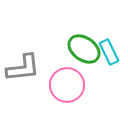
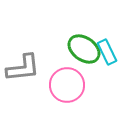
cyan rectangle: moved 2 px left
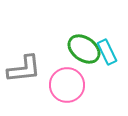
gray L-shape: moved 1 px right, 1 px down
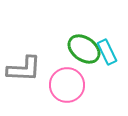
gray L-shape: rotated 9 degrees clockwise
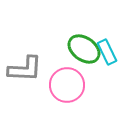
gray L-shape: moved 1 px right
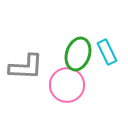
green ellipse: moved 6 px left, 5 px down; rotated 72 degrees clockwise
gray L-shape: moved 1 px right, 2 px up
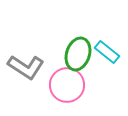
cyan rectangle: rotated 25 degrees counterclockwise
gray L-shape: rotated 30 degrees clockwise
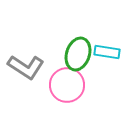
cyan rectangle: rotated 30 degrees counterclockwise
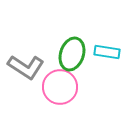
green ellipse: moved 6 px left
pink circle: moved 7 px left, 2 px down
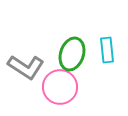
cyan rectangle: moved 2 px up; rotated 75 degrees clockwise
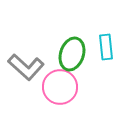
cyan rectangle: moved 1 px left, 3 px up
gray L-shape: rotated 9 degrees clockwise
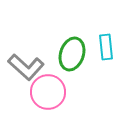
pink circle: moved 12 px left, 5 px down
